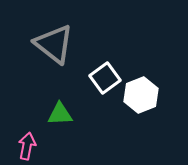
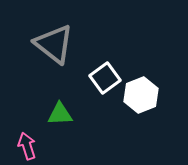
pink arrow: rotated 28 degrees counterclockwise
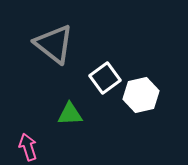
white hexagon: rotated 8 degrees clockwise
green triangle: moved 10 px right
pink arrow: moved 1 px right, 1 px down
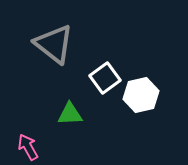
pink arrow: rotated 12 degrees counterclockwise
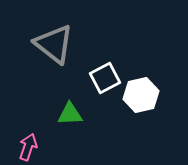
white square: rotated 8 degrees clockwise
pink arrow: rotated 48 degrees clockwise
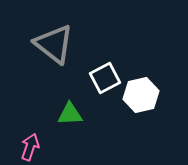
pink arrow: moved 2 px right
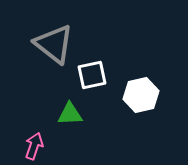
white square: moved 13 px left, 3 px up; rotated 16 degrees clockwise
pink arrow: moved 4 px right, 1 px up
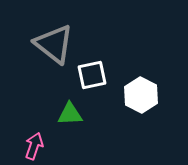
white hexagon: rotated 20 degrees counterclockwise
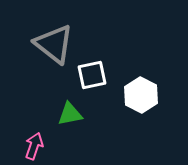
green triangle: rotated 8 degrees counterclockwise
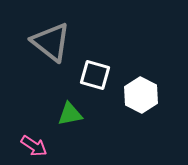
gray triangle: moved 3 px left, 2 px up
white square: moved 3 px right; rotated 28 degrees clockwise
pink arrow: rotated 104 degrees clockwise
